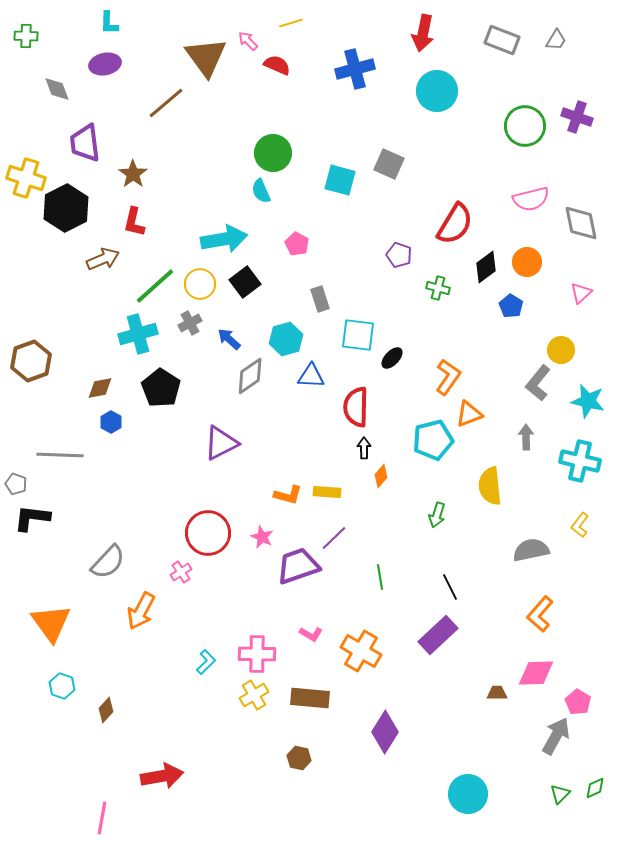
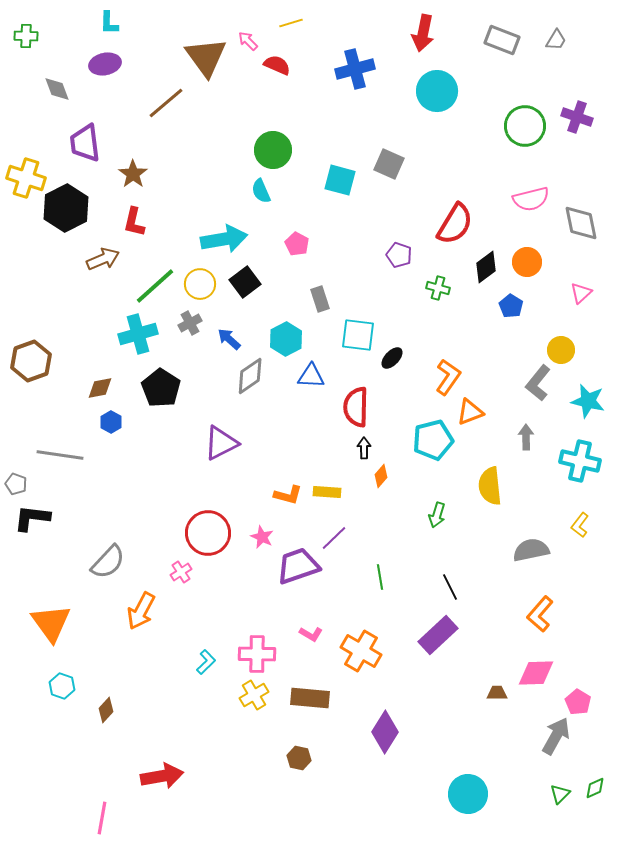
green circle at (273, 153): moved 3 px up
cyan hexagon at (286, 339): rotated 12 degrees counterclockwise
orange triangle at (469, 414): moved 1 px right, 2 px up
gray line at (60, 455): rotated 6 degrees clockwise
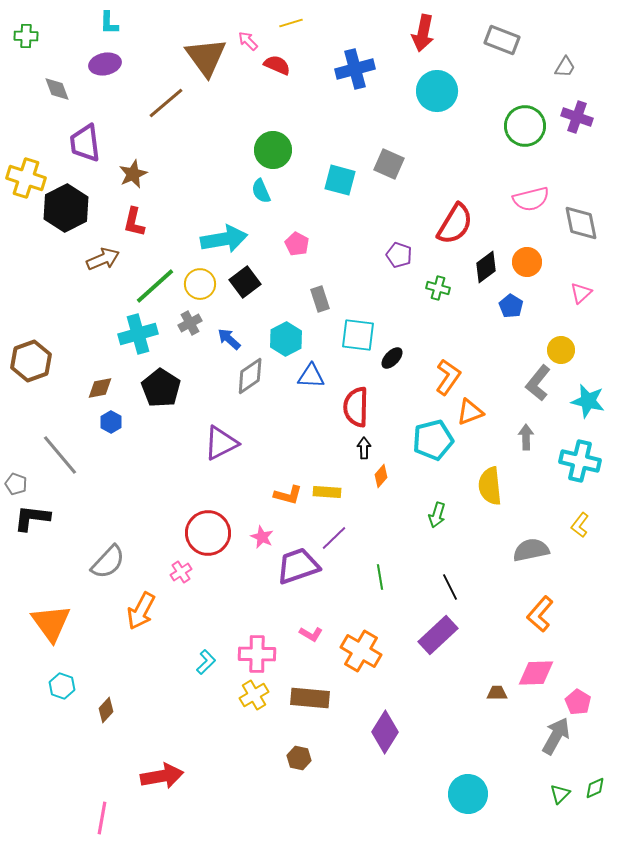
gray trapezoid at (556, 40): moved 9 px right, 27 px down
brown star at (133, 174): rotated 12 degrees clockwise
gray line at (60, 455): rotated 42 degrees clockwise
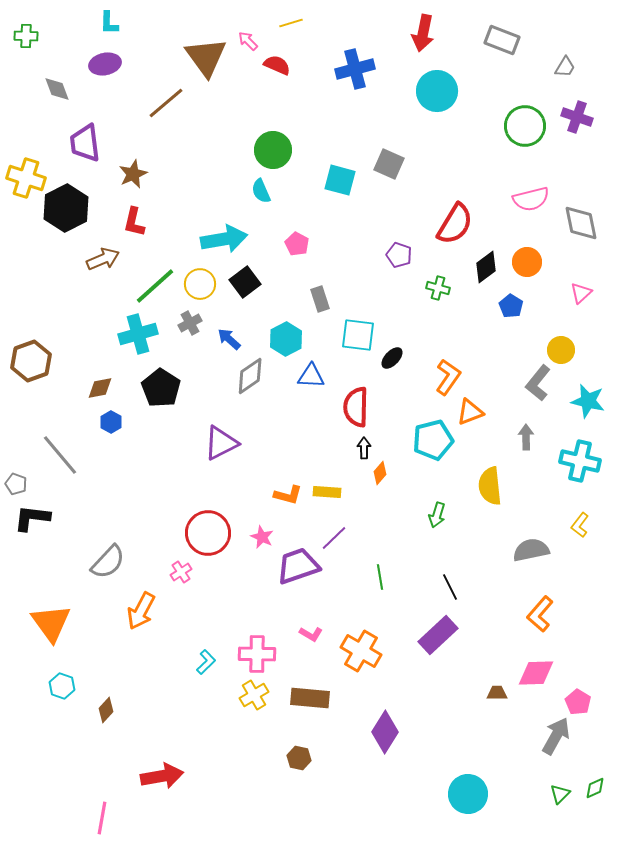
orange diamond at (381, 476): moved 1 px left, 3 px up
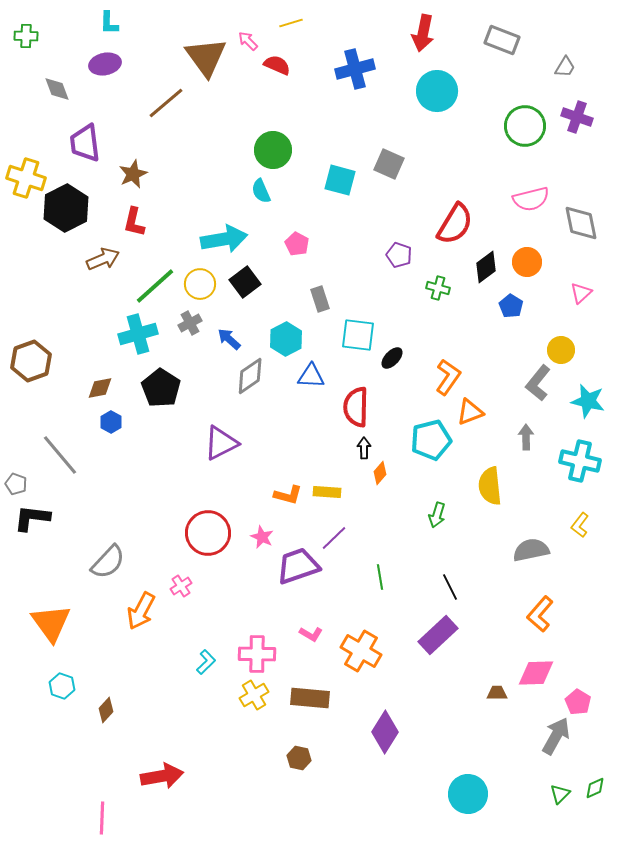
cyan pentagon at (433, 440): moved 2 px left
pink cross at (181, 572): moved 14 px down
pink line at (102, 818): rotated 8 degrees counterclockwise
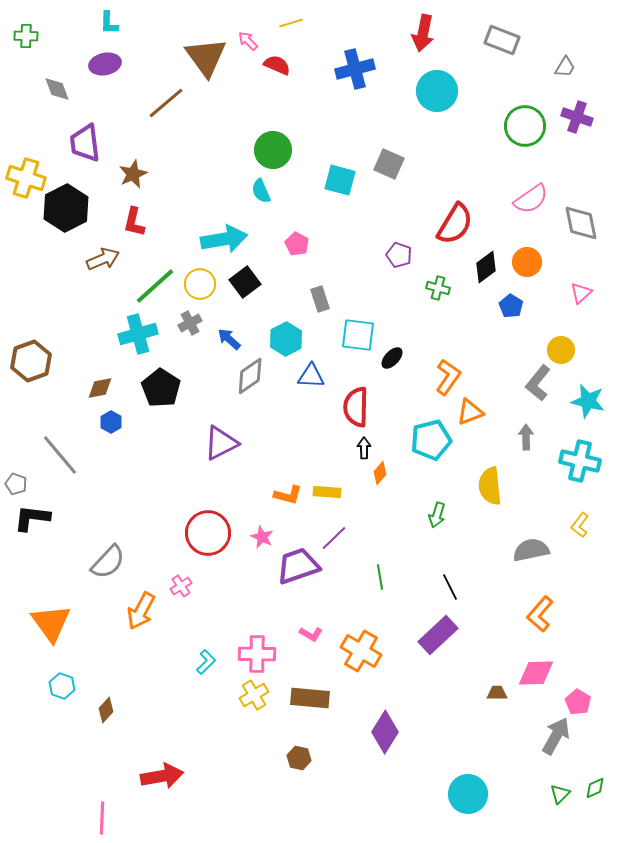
pink semicircle at (531, 199): rotated 21 degrees counterclockwise
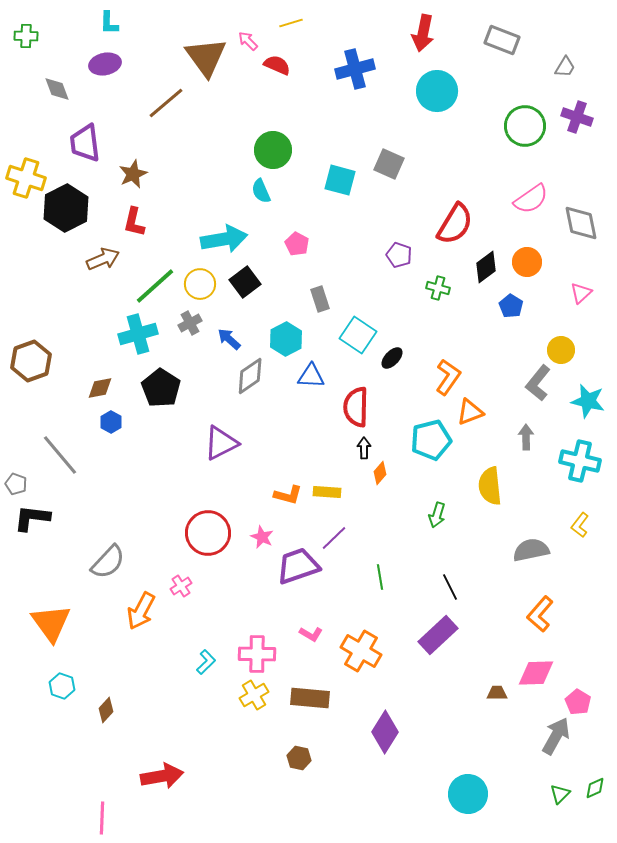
cyan square at (358, 335): rotated 27 degrees clockwise
